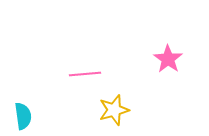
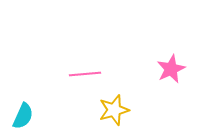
pink star: moved 3 px right, 10 px down; rotated 12 degrees clockwise
cyan semicircle: rotated 32 degrees clockwise
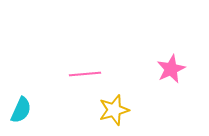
cyan semicircle: moved 2 px left, 6 px up
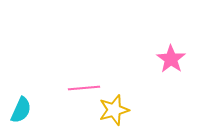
pink star: moved 10 px up; rotated 12 degrees counterclockwise
pink line: moved 1 px left, 14 px down
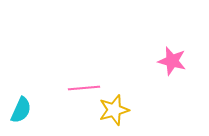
pink star: moved 1 px right, 2 px down; rotated 20 degrees counterclockwise
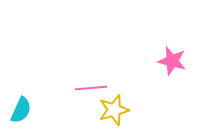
pink line: moved 7 px right
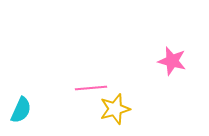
yellow star: moved 1 px right, 1 px up
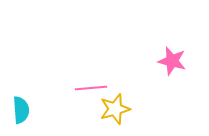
cyan semicircle: rotated 28 degrees counterclockwise
